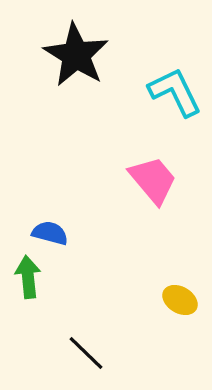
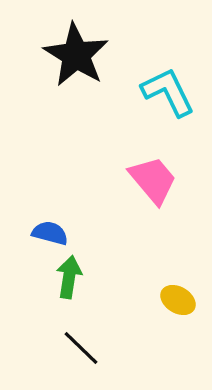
cyan L-shape: moved 7 px left
green arrow: moved 41 px right; rotated 15 degrees clockwise
yellow ellipse: moved 2 px left
black line: moved 5 px left, 5 px up
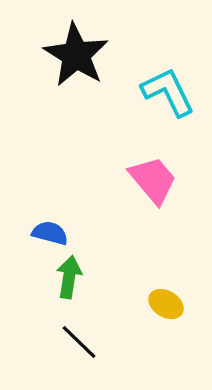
yellow ellipse: moved 12 px left, 4 px down
black line: moved 2 px left, 6 px up
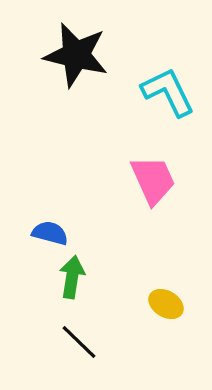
black star: rotated 18 degrees counterclockwise
pink trapezoid: rotated 16 degrees clockwise
green arrow: moved 3 px right
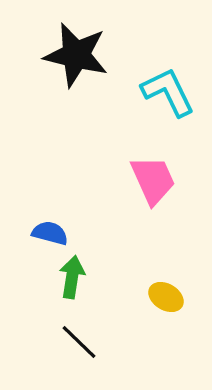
yellow ellipse: moved 7 px up
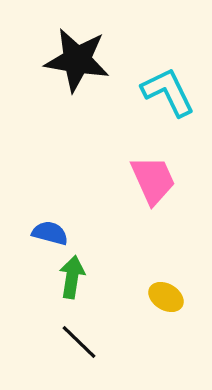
black star: moved 1 px right, 5 px down; rotated 4 degrees counterclockwise
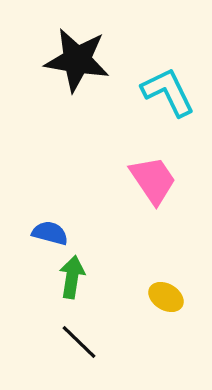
pink trapezoid: rotated 10 degrees counterclockwise
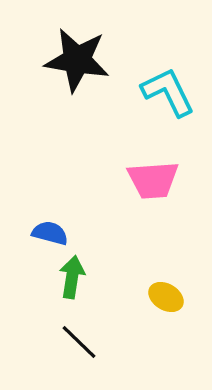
pink trapezoid: rotated 120 degrees clockwise
